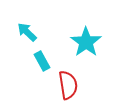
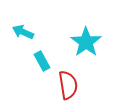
cyan arrow: moved 4 px left; rotated 20 degrees counterclockwise
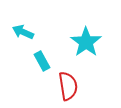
red semicircle: moved 1 px down
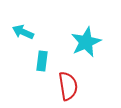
cyan star: rotated 12 degrees clockwise
cyan rectangle: rotated 36 degrees clockwise
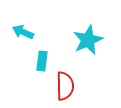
cyan star: moved 2 px right, 2 px up
red semicircle: moved 3 px left; rotated 8 degrees clockwise
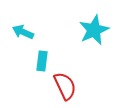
cyan star: moved 6 px right, 10 px up
red semicircle: rotated 24 degrees counterclockwise
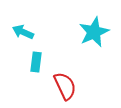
cyan star: moved 2 px down
cyan rectangle: moved 6 px left, 1 px down
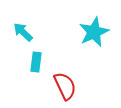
cyan arrow: rotated 20 degrees clockwise
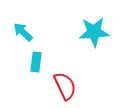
cyan star: rotated 20 degrees clockwise
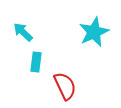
cyan star: rotated 20 degrees counterclockwise
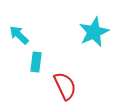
cyan arrow: moved 4 px left, 3 px down
